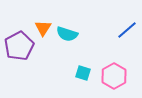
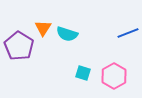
blue line: moved 1 px right, 3 px down; rotated 20 degrees clockwise
purple pentagon: rotated 12 degrees counterclockwise
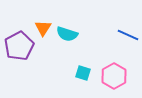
blue line: moved 2 px down; rotated 45 degrees clockwise
purple pentagon: rotated 12 degrees clockwise
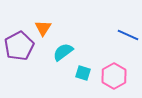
cyan semicircle: moved 4 px left, 18 px down; rotated 125 degrees clockwise
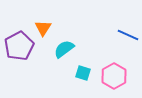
cyan semicircle: moved 1 px right, 3 px up
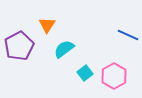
orange triangle: moved 4 px right, 3 px up
cyan square: moved 2 px right; rotated 35 degrees clockwise
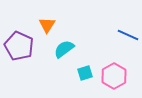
purple pentagon: rotated 20 degrees counterclockwise
cyan square: rotated 21 degrees clockwise
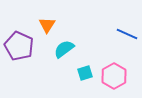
blue line: moved 1 px left, 1 px up
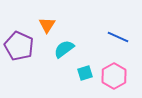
blue line: moved 9 px left, 3 px down
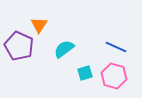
orange triangle: moved 8 px left
blue line: moved 2 px left, 10 px down
pink hexagon: rotated 15 degrees counterclockwise
